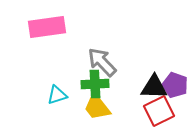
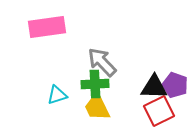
yellow trapezoid: rotated 12 degrees clockwise
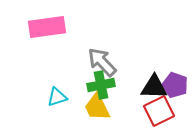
green cross: moved 6 px right, 1 px down; rotated 8 degrees counterclockwise
cyan triangle: moved 2 px down
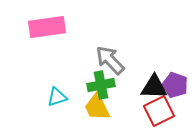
gray arrow: moved 8 px right, 2 px up
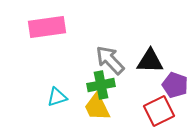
black triangle: moved 4 px left, 26 px up
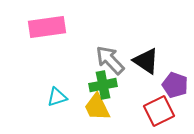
black triangle: moved 4 px left; rotated 32 degrees clockwise
green cross: moved 2 px right
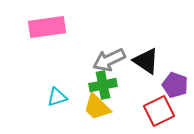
gray arrow: moved 1 px left; rotated 72 degrees counterclockwise
yellow trapezoid: rotated 20 degrees counterclockwise
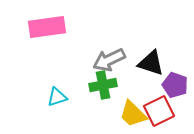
black triangle: moved 5 px right, 2 px down; rotated 16 degrees counterclockwise
yellow trapezoid: moved 36 px right, 7 px down
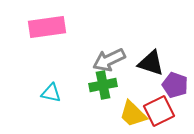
cyan triangle: moved 6 px left, 4 px up; rotated 30 degrees clockwise
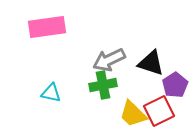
purple pentagon: rotated 20 degrees clockwise
